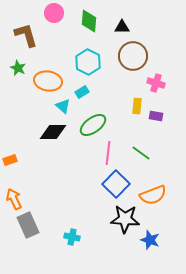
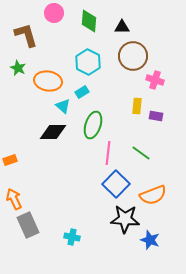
pink cross: moved 1 px left, 3 px up
green ellipse: rotated 36 degrees counterclockwise
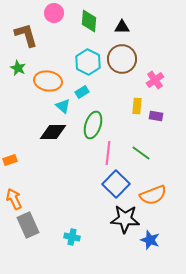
brown circle: moved 11 px left, 3 px down
pink cross: rotated 36 degrees clockwise
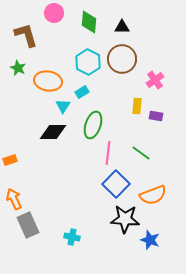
green diamond: moved 1 px down
cyan triangle: rotated 21 degrees clockwise
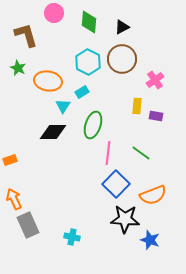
black triangle: rotated 28 degrees counterclockwise
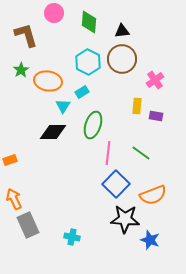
black triangle: moved 4 px down; rotated 21 degrees clockwise
green star: moved 3 px right, 2 px down; rotated 14 degrees clockwise
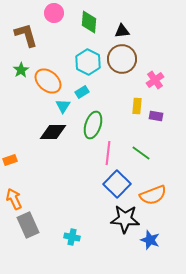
orange ellipse: rotated 32 degrees clockwise
blue square: moved 1 px right
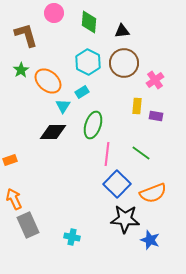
brown circle: moved 2 px right, 4 px down
pink line: moved 1 px left, 1 px down
orange semicircle: moved 2 px up
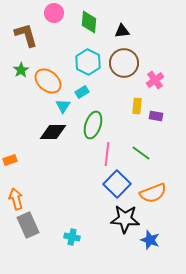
orange arrow: moved 2 px right; rotated 10 degrees clockwise
